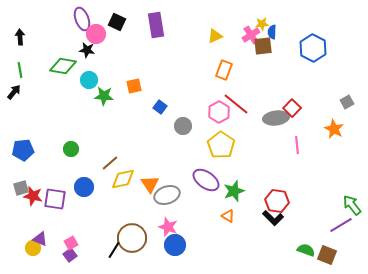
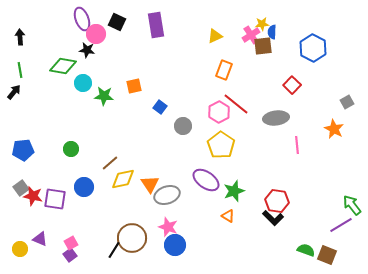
cyan circle at (89, 80): moved 6 px left, 3 px down
red square at (292, 108): moved 23 px up
gray square at (21, 188): rotated 21 degrees counterclockwise
yellow circle at (33, 248): moved 13 px left, 1 px down
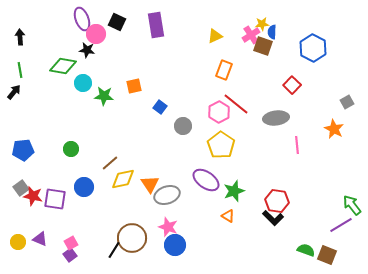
brown square at (263, 46): rotated 24 degrees clockwise
yellow circle at (20, 249): moved 2 px left, 7 px up
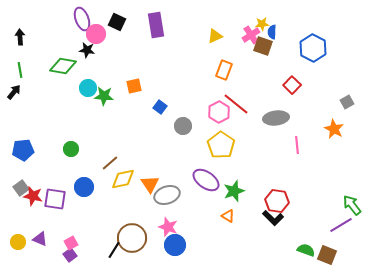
cyan circle at (83, 83): moved 5 px right, 5 px down
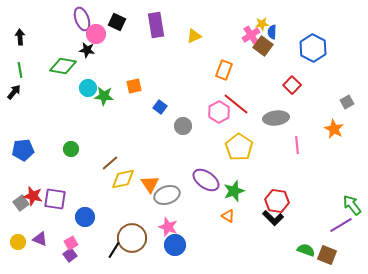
yellow triangle at (215, 36): moved 21 px left
brown square at (263, 46): rotated 18 degrees clockwise
yellow pentagon at (221, 145): moved 18 px right, 2 px down
blue circle at (84, 187): moved 1 px right, 30 px down
gray square at (21, 188): moved 15 px down
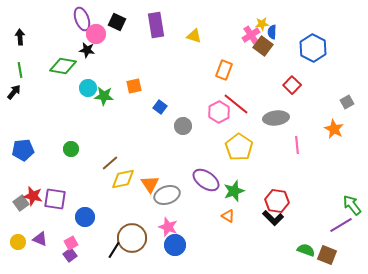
yellow triangle at (194, 36): rotated 42 degrees clockwise
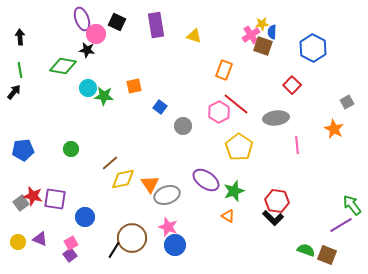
brown square at (263, 46): rotated 18 degrees counterclockwise
